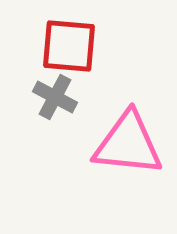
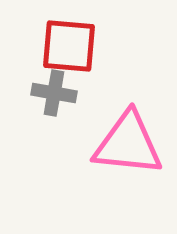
gray cross: moved 1 px left, 4 px up; rotated 18 degrees counterclockwise
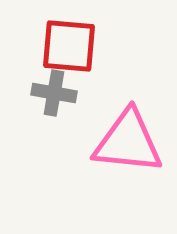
pink triangle: moved 2 px up
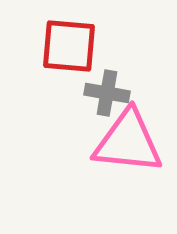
gray cross: moved 53 px right
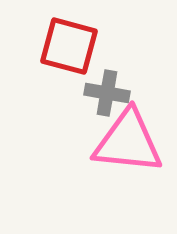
red square: rotated 10 degrees clockwise
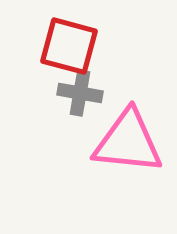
gray cross: moved 27 px left
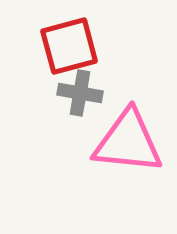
red square: rotated 30 degrees counterclockwise
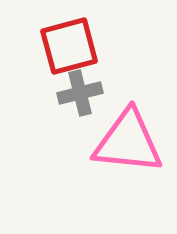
gray cross: rotated 24 degrees counterclockwise
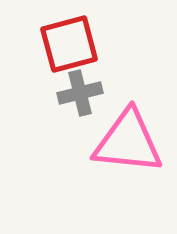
red square: moved 2 px up
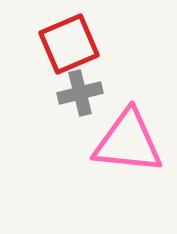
red square: rotated 8 degrees counterclockwise
